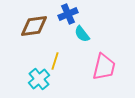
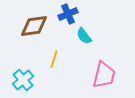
cyan semicircle: moved 2 px right, 2 px down
yellow line: moved 1 px left, 2 px up
pink trapezoid: moved 8 px down
cyan cross: moved 16 px left, 1 px down
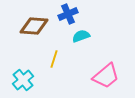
brown diamond: rotated 12 degrees clockwise
cyan semicircle: moved 3 px left; rotated 108 degrees clockwise
pink trapezoid: moved 2 px right, 1 px down; rotated 36 degrees clockwise
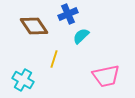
brown diamond: rotated 52 degrees clockwise
cyan semicircle: rotated 24 degrees counterclockwise
pink trapezoid: rotated 28 degrees clockwise
cyan cross: rotated 20 degrees counterclockwise
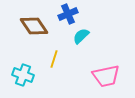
cyan cross: moved 5 px up; rotated 10 degrees counterclockwise
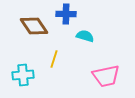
blue cross: moved 2 px left; rotated 24 degrees clockwise
cyan semicircle: moved 4 px right; rotated 60 degrees clockwise
cyan cross: rotated 25 degrees counterclockwise
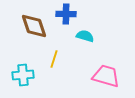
brown diamond: rotated 16 degrees clockwise
pink trapezoid: rotated 152 degrees counterclockwise
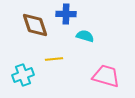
brown diamond: moved 1 px right, 1 px up
yellow line: rotated 66 degrees clockwise
cyan cross: rotated 15 degrees counterclockwise
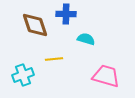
cyan semicircle: moved 1 px right, 3 px down
